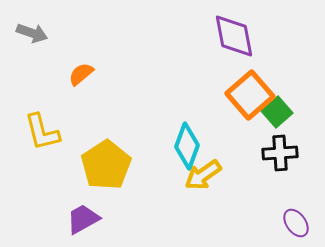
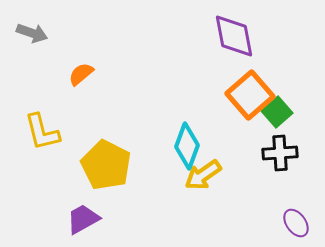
yellow pentagon: rotated 12 degrees counterclockwise
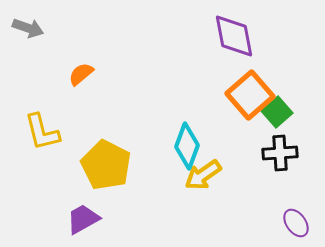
gray arrow: moved 4 px left, 5 px up
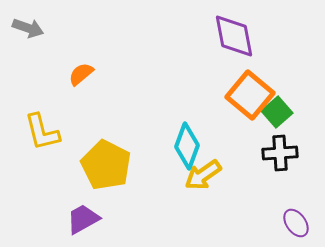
orange square: rotated 9 degrees counterclockwise
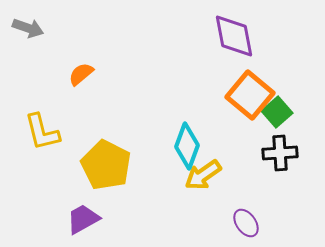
purple ellipse: moved 50 px left
